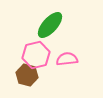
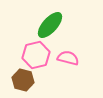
pink semicircle: moved 1 px right, 1 px up; rotated 20 degrees clockwise
brown hexagon: moved 4 px left, 5 px down
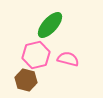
pink semicircle: moved 1 px down
brown hexagon: moved 3 px right
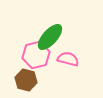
green ellipse: moved 12 px down
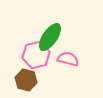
green ellipse: rotated 8 degrees counterclockwise
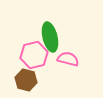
green ellipse: rotated 48 degrees counterclockwise
pink hexagon: moved 2 px left
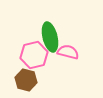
pink semicircle: moved 7 px up
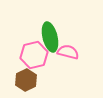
brown hexagon: rotated 20 degrees clockwise
